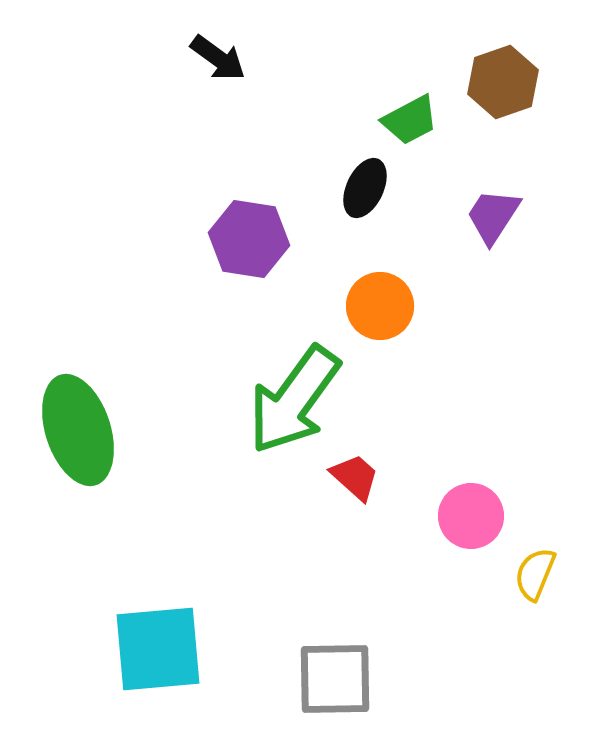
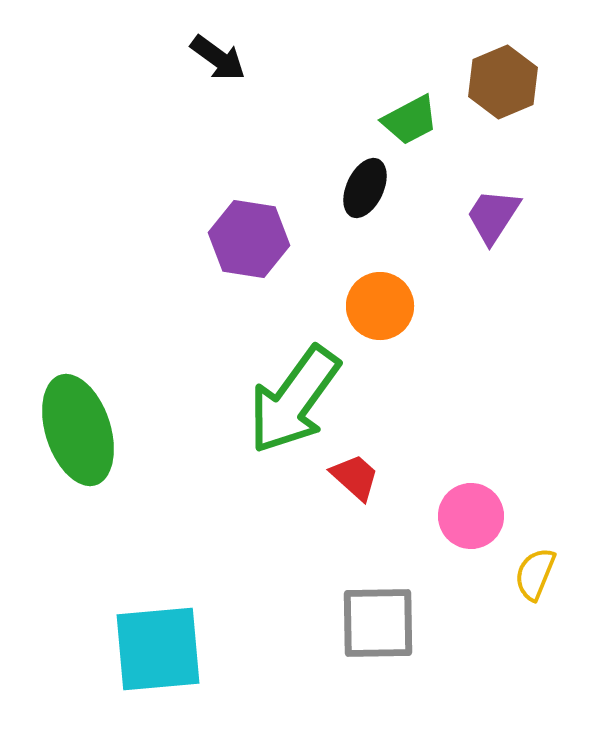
brown hexagon: rotated 4 degrees counterclockwise
gray square: moved 43 px right, 56 px up
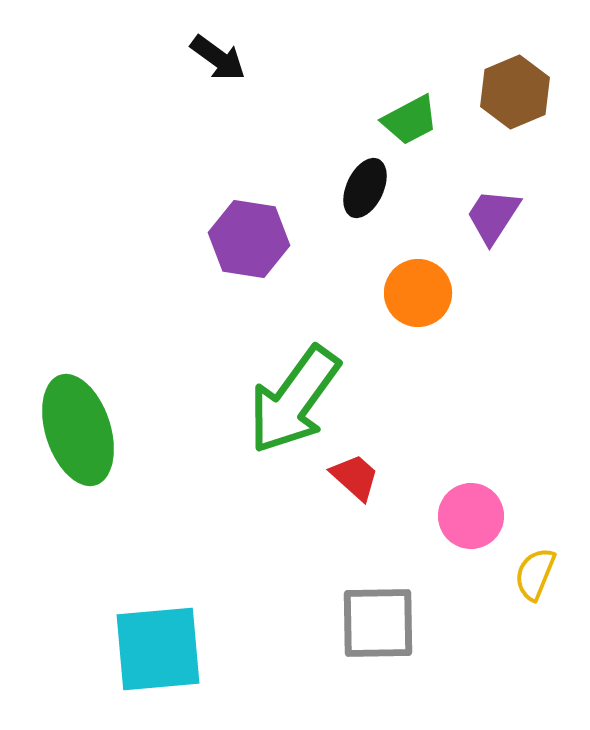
brown hexagon: moved 12 px right, 10 px down
orange circle: moved 38 px right, 13 px up
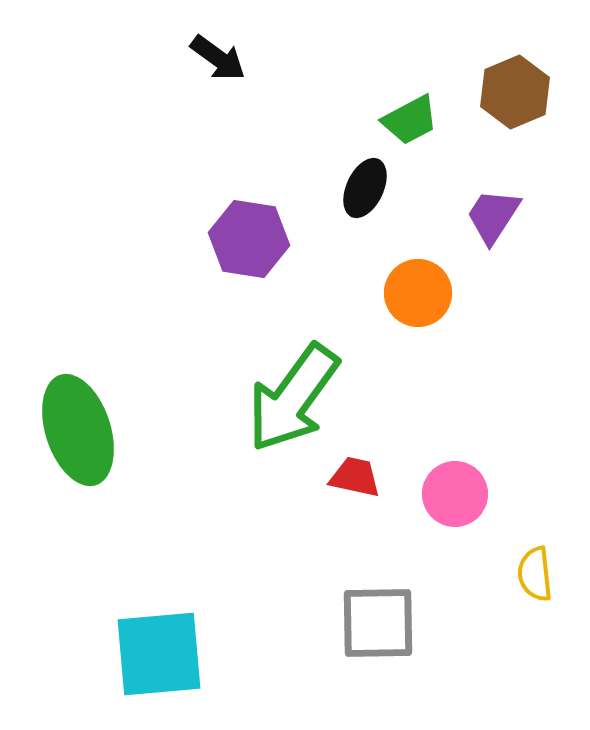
green arrow: moved 1 px left, 2 px up
red trapezoid: rotated 30 degrees counterclockwise
pink circle: moved 16 px left, 22 px up
yellow semicircle: rotated 28 degrees counterclockwise
cyan square: moved 1 px right, 5 px down
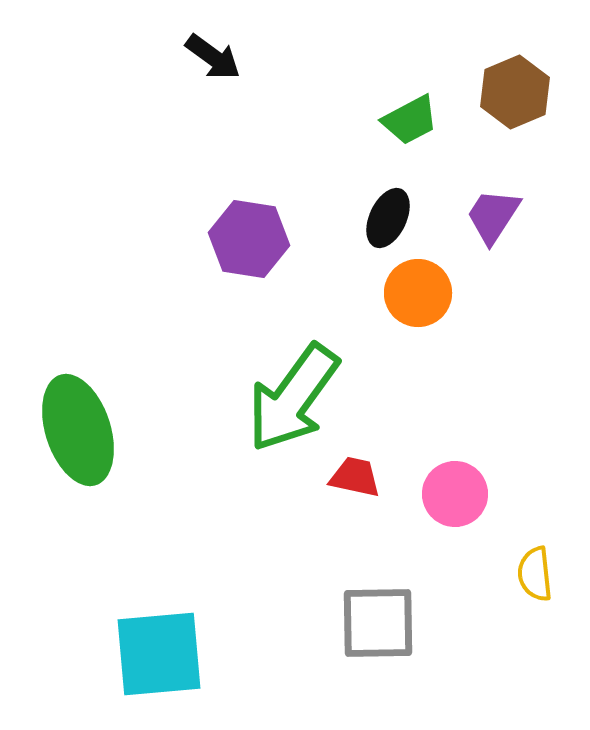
black arrow: moved 5 px left, 1 px up
black ellipse: moved 23 px right, 30 px down
